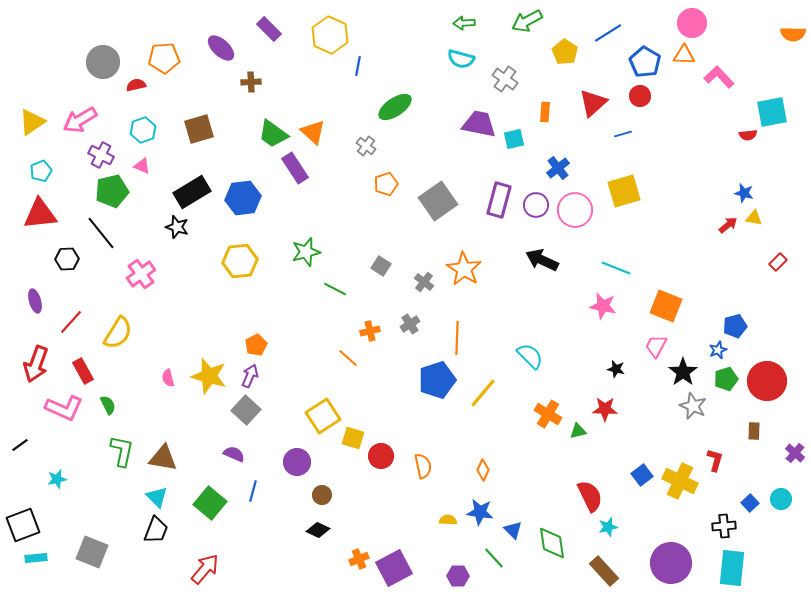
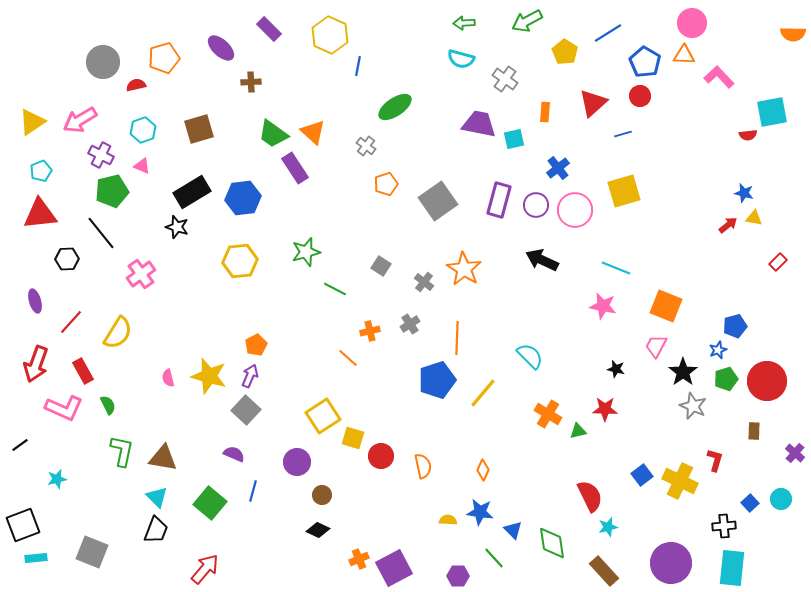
orange pentagon at (164, 58): rotated 12 degrees counterclockwise
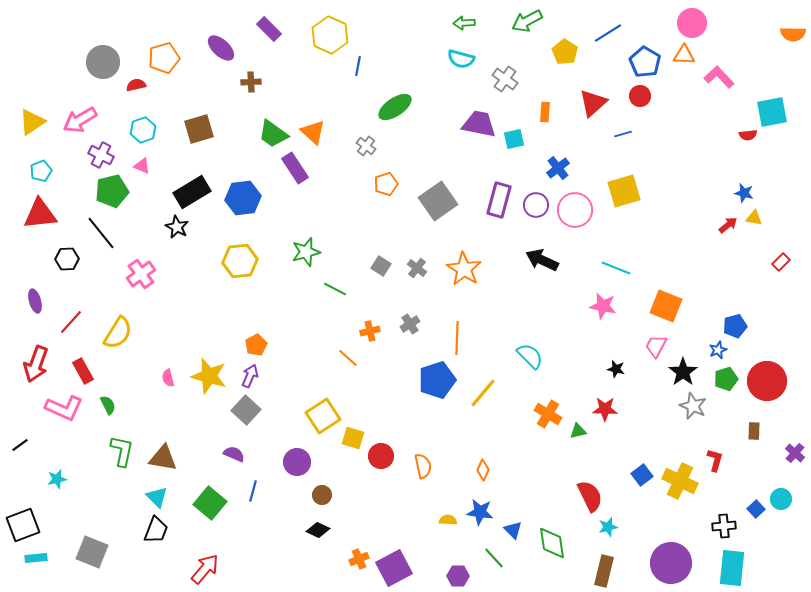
black star at (177, 227): rotated 10 degrees clockwise
red rectangle at (778, 262): moved 3 px right
gray cross at (424, 282): moved 7 px left, 14 px up
blue square at (750, 503): moved 6 px right, 6 px down
brown rectangle at (604, 571): rotated 56 degrees clockwise
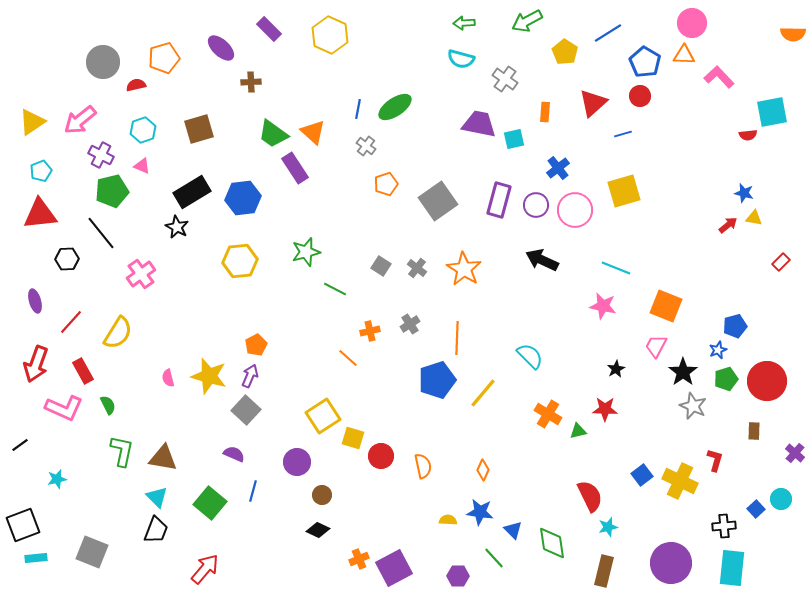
blue line at (358, 66): moved 43 px down
pink arrow at (80, 120): rotated 8 degrees counterclockwise
black star at (616, 369): rotated 30 degrees clockwise
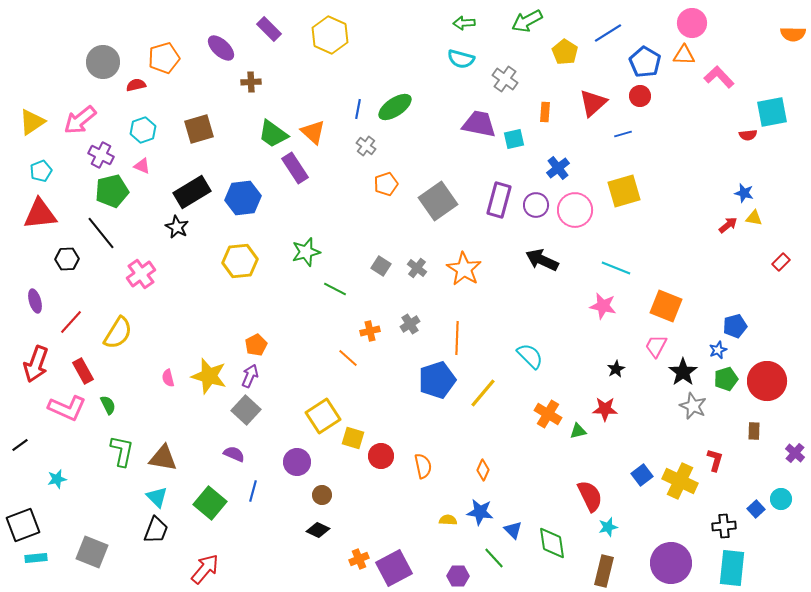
pink L-shape at (64, 408): moved 3 px right
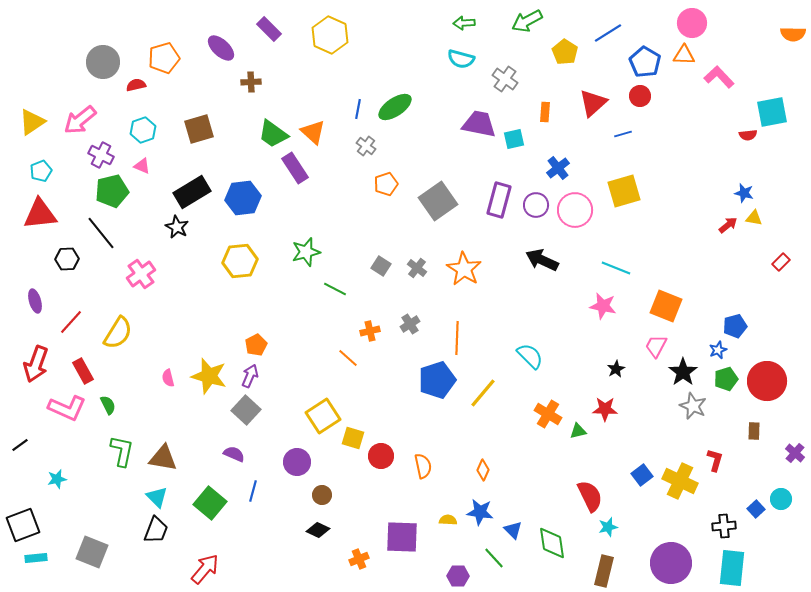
purple square at (394, 568): moved 8 px right, 31 px up; rotated 30 degrees clockwise
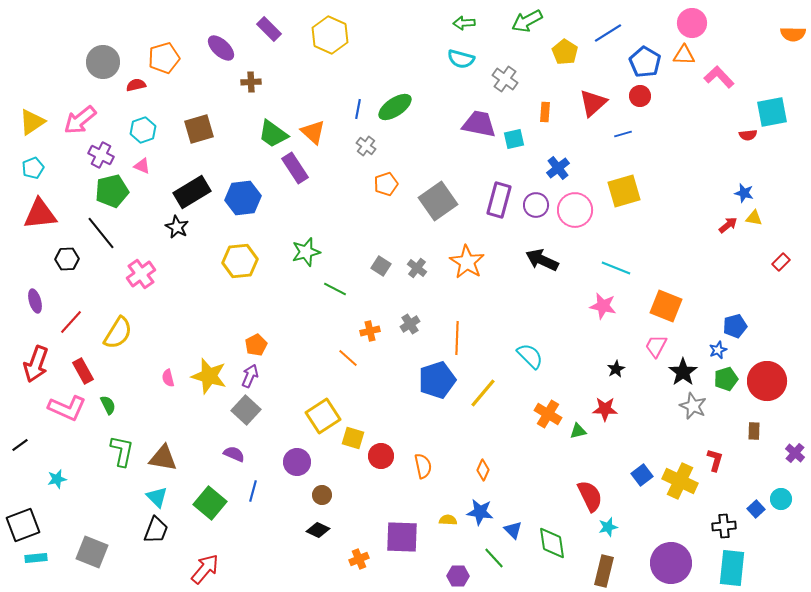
cyan pentagon at (41, 171): moved 8 px left, 3 px up
orange star at (464, 269): moved 3 px right, 7 px up
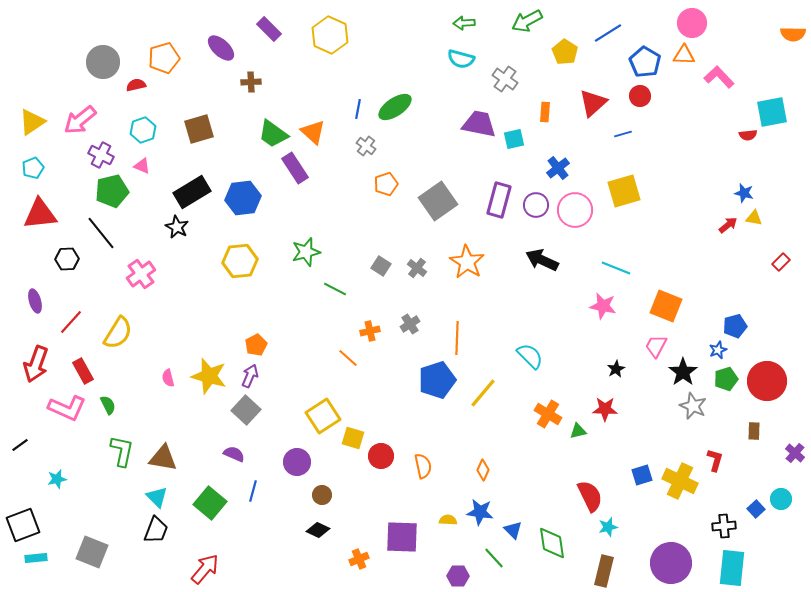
blue square at (642, 475): rotated 20 degrees clockwise
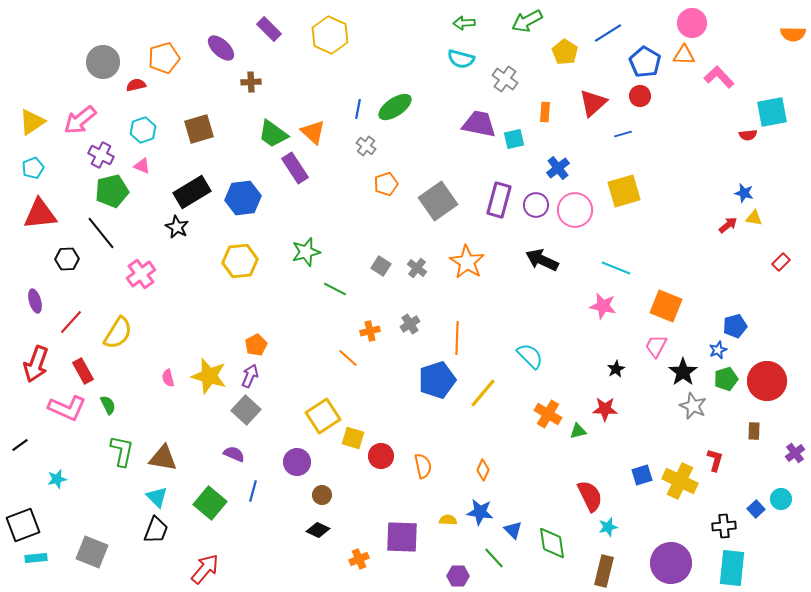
purple cross at (795, 453): rotated 12 degrees clockwise
